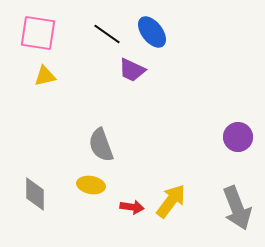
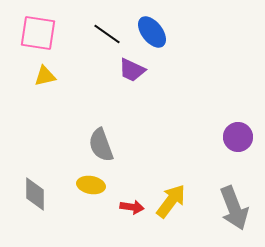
gray arrow: moved 3 px left
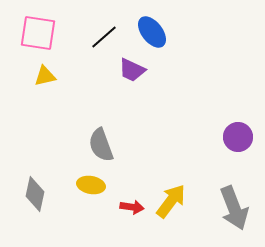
black line: moved 3 px left, 3 px down; rotated 76 degrees counterclockwise
gray diamond: rotated 12 degrees clockwise
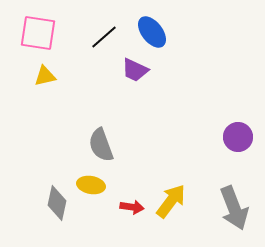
purple trapezoid: moved 3 px right
gray diamond: moved 22 px right, 9 px down
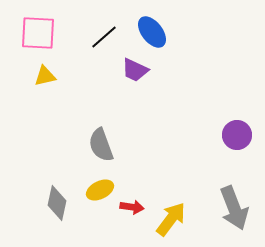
pink square: rotated 6 degrees counterclockwise
purple circle: moved 1 px left, 2 px up
yellow ellipse: moved 9 px right, 5 px down; rotated 36 degrees counterclockwise
yellow arrow: moved 18 px down
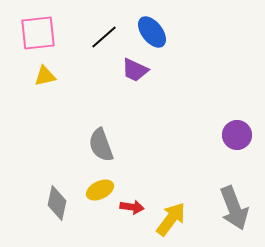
pink square: rotated 9 degrees counterclockwise
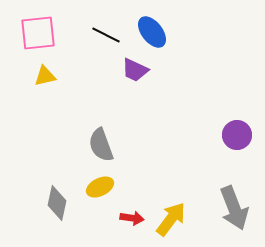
black line: moved 2 px right, 2 px up; rotated 68 degrees clockwise
yellow ellipse: moved 3 px up
red arrow: moved 11 px down
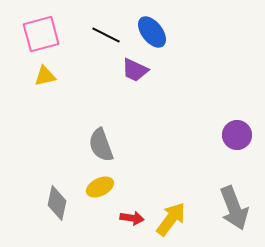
pink square: moved 3 px right, 1 px down; rotated 9 degrees counterclockwise
